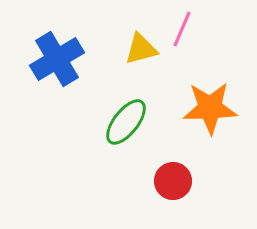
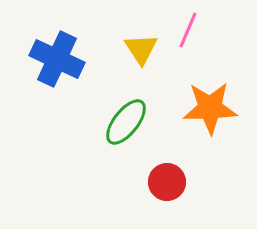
pink line: moved 6 px right, 1 px down
yellow triangle: rotated 48 degrees counterclockwise
blue cross: rotated 34 degrees counterclockwise
red circle: moved 6 px left, 1 px down
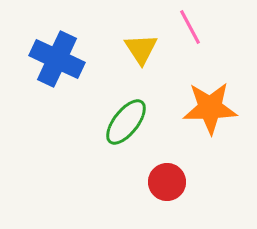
pink line: moved 2 px right, 3 px up; rotated 51 degrees counterclockwise
